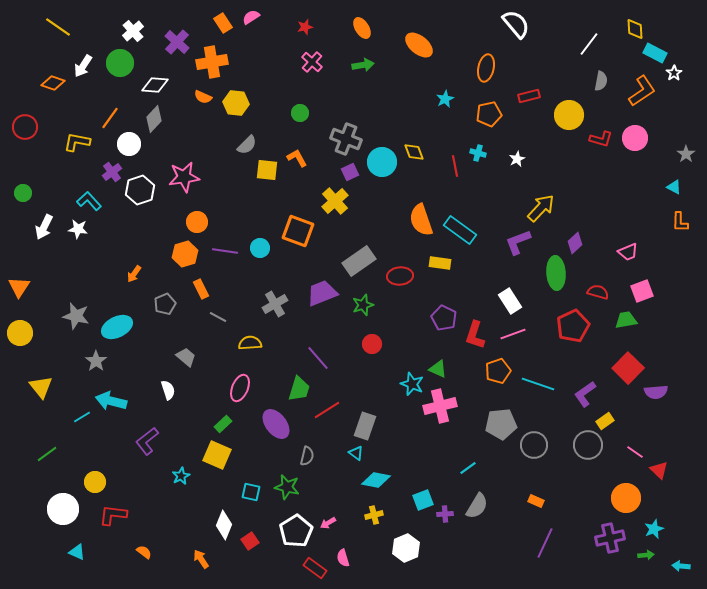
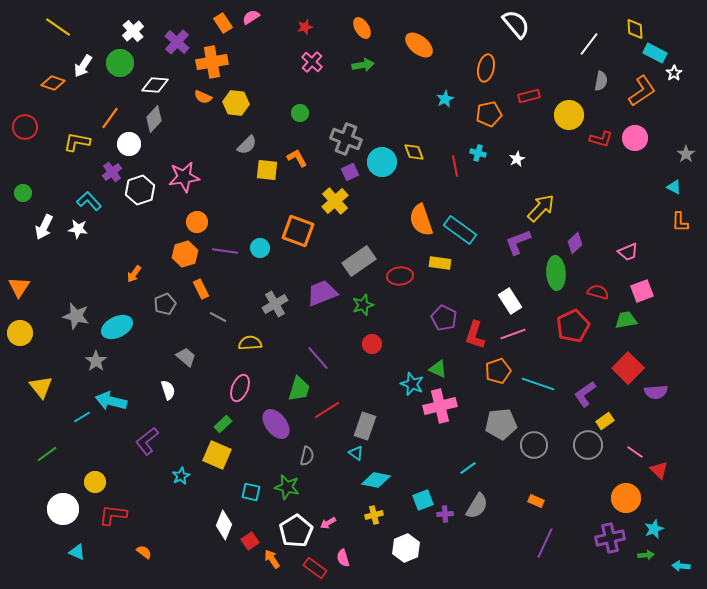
orange arrow at (201, 559): moved 71 px right
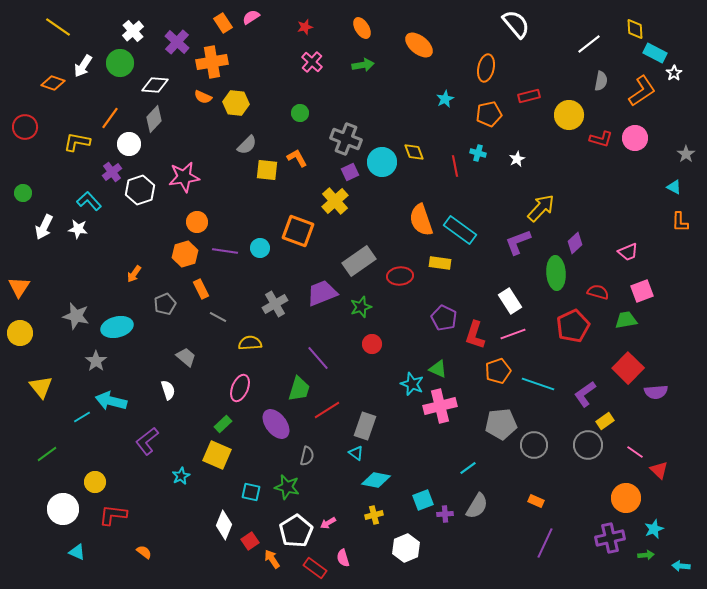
white line at (589, 44): rotated 15 degrees clockwise
green star at (363, 305): moved 2 px left, 2 px down
cyan ellipse at (117, 327): rotated 12 degrees clockwise
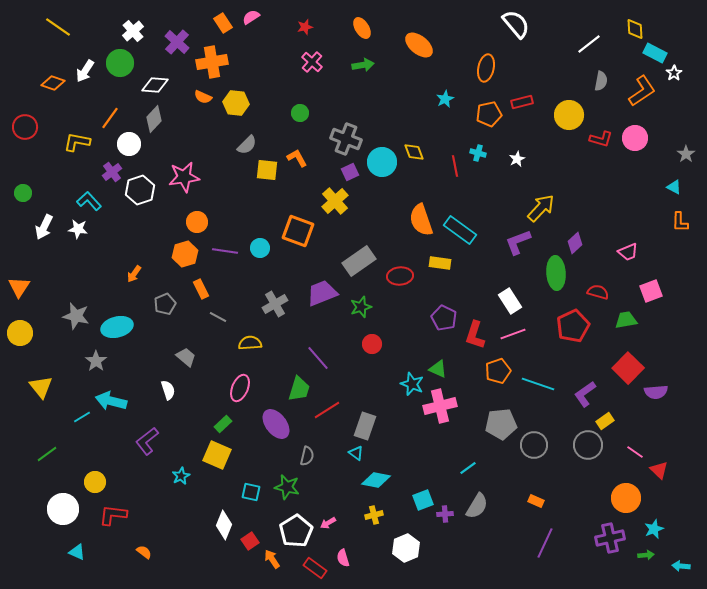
white arrow at (83, 66): moved 2 px right, 5 px down
red rectangle at (529, 96): moved 7 px left, 6 px down
pink square at (642, 291): moved 9 px right
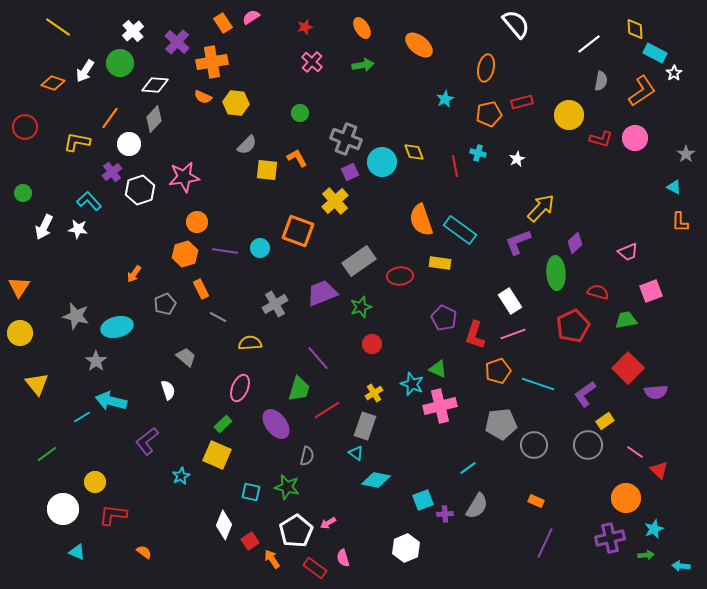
yellow triangle at (41, 387): moved 4 px left, 3 px up
yellow cross at (374, 515): moved 122 px up; rotated 18 degrees counterclockwise
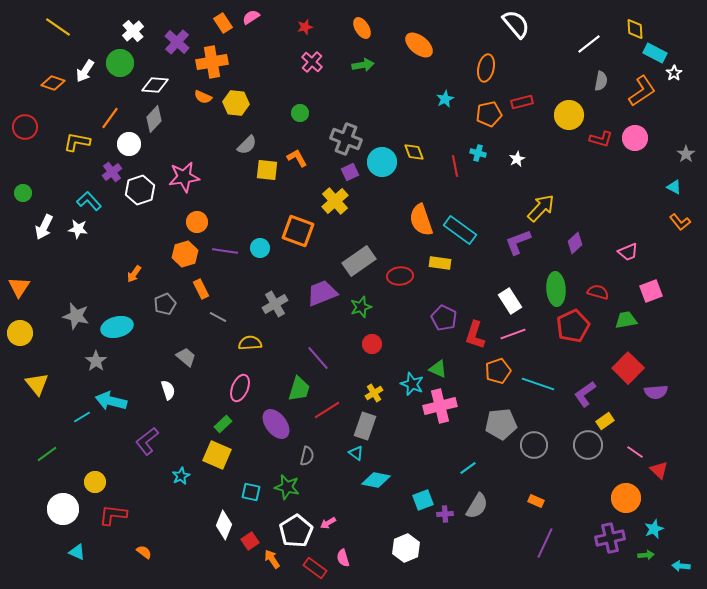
orange L-shape at (680, 222): rotated 40 degrees counterclockwise
green ellipse at (556, 273): moved 16 px down
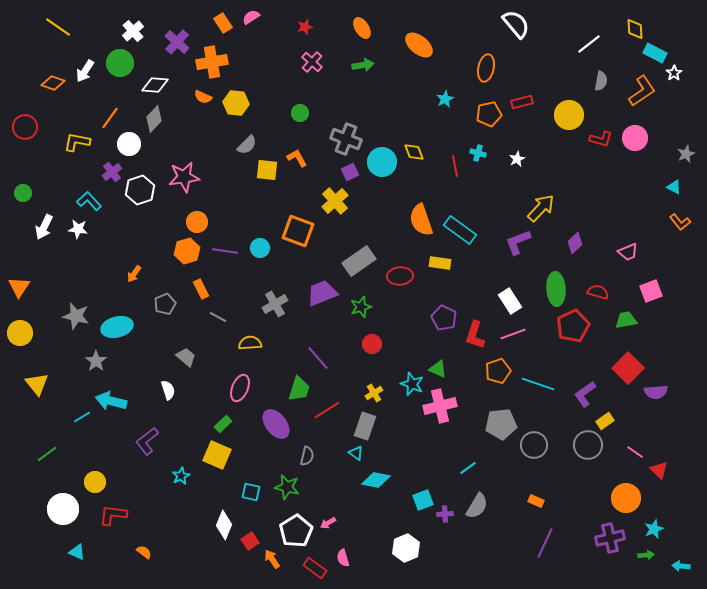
gray star at (686, 154): rotated 12 degrees clockwise
orange hexagon at (185, 254): moved 2 px right, 3 px up
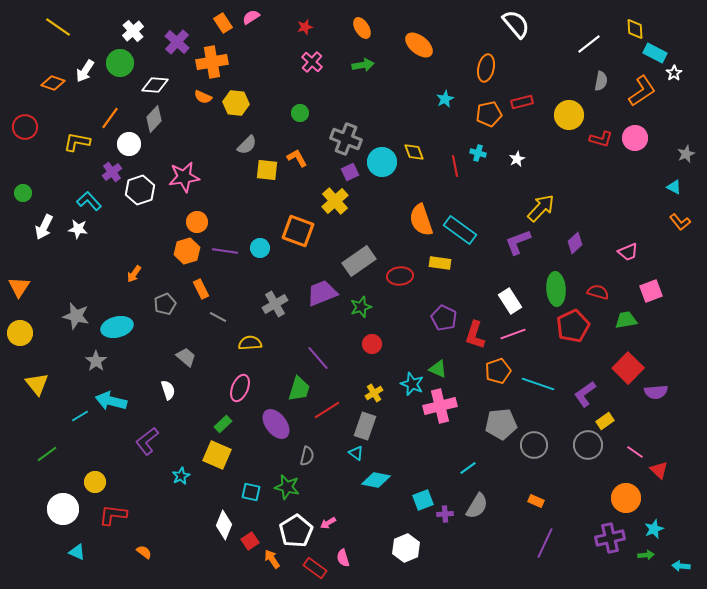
cyan line at (82, 417): moved 2 px left, 1 px up
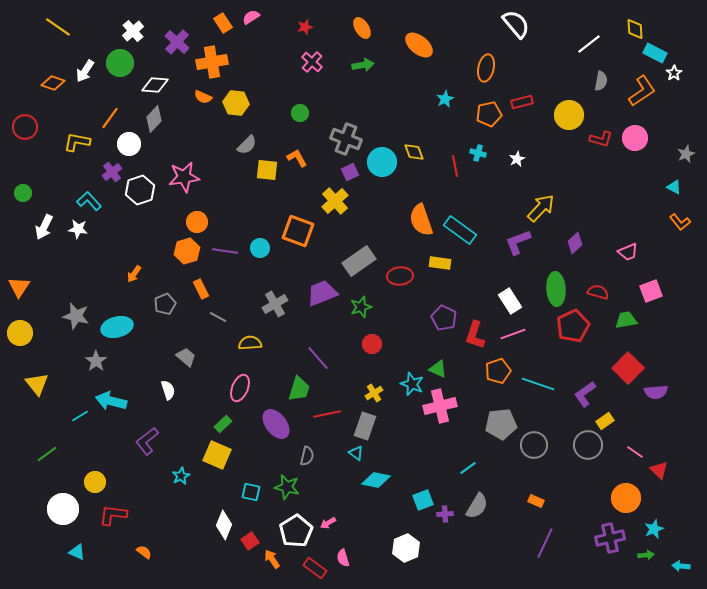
red line at (327, 410): moved 4 px down; rotated 20 degrees clockwise
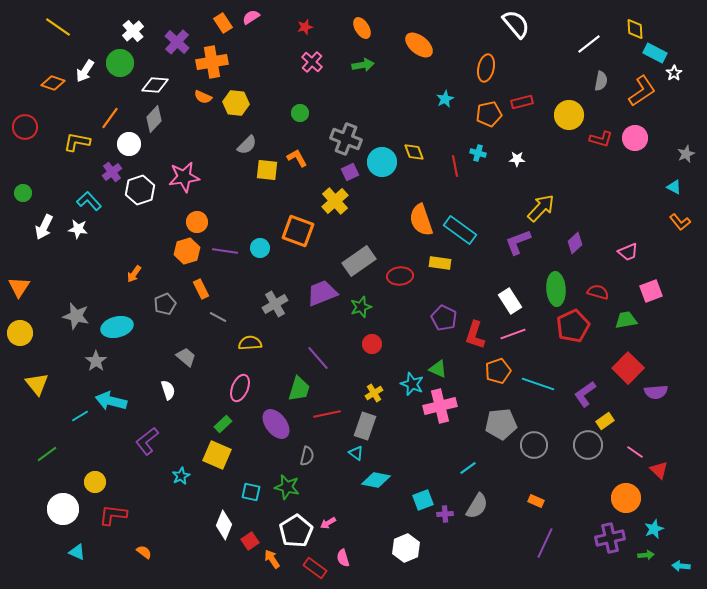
white star at (517, 159): rotated 28 degrees clockwise
